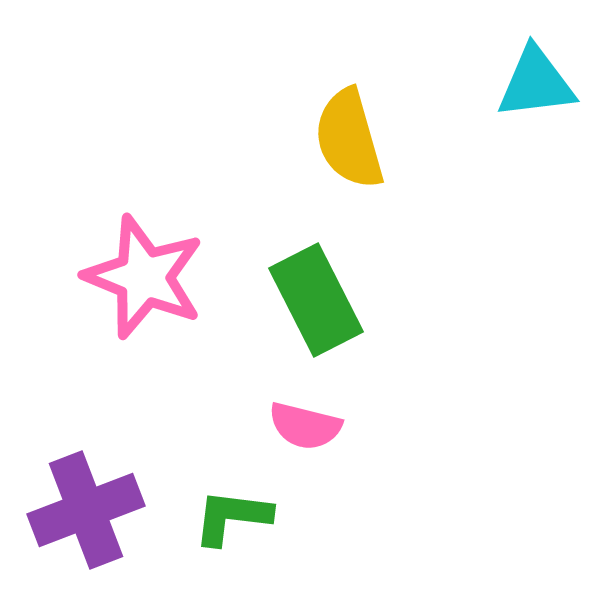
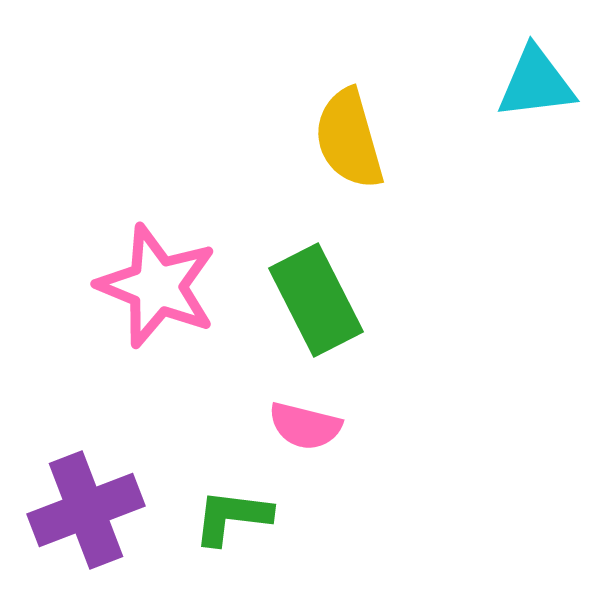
pink star: moved 13 px right, 9 px down
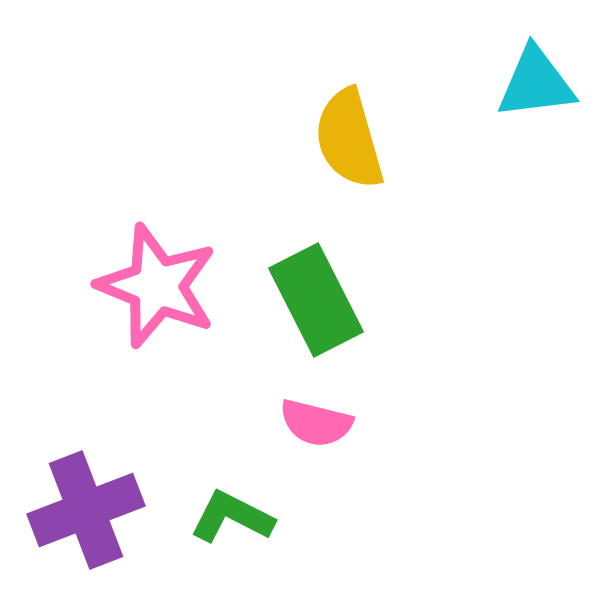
pink semicircle: moved 11 px right, 3 px up
green L-shape: rotated 20 degrees clockwise
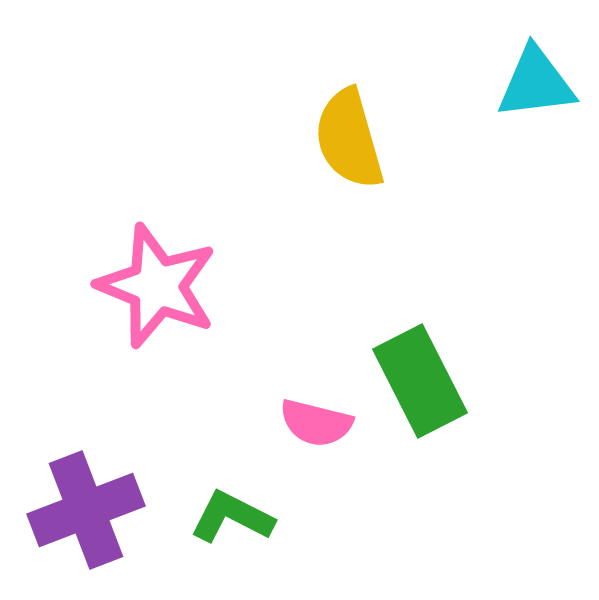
green rectangle: moved 104 px right, 81 px down
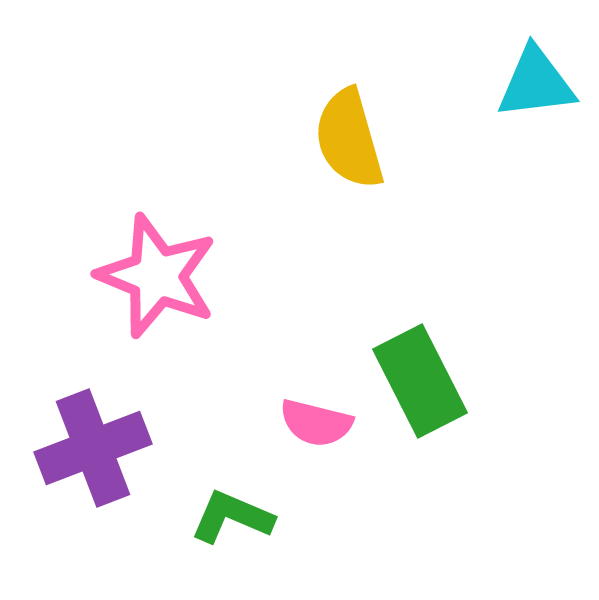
pink star: moved 10 px up
purple cross: moved 7 px right, 62 px up
green L-shape: rotated 4 degrees counterclockwise
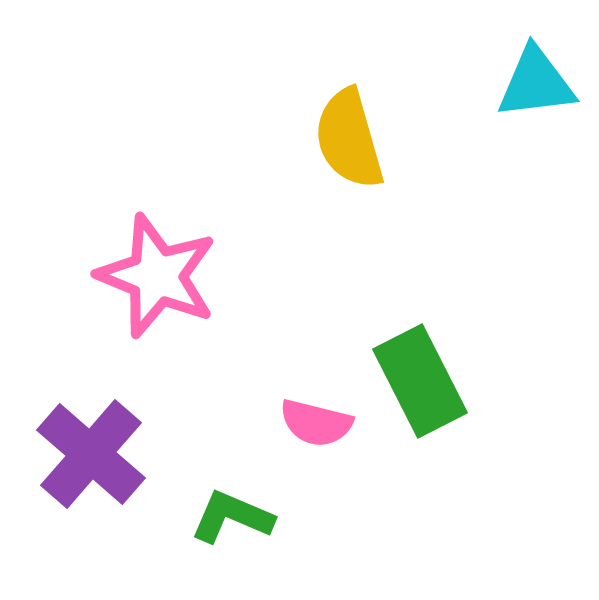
purple cross: moved 2 px left, 6 px down; rotated 28 degrees counterclockwise
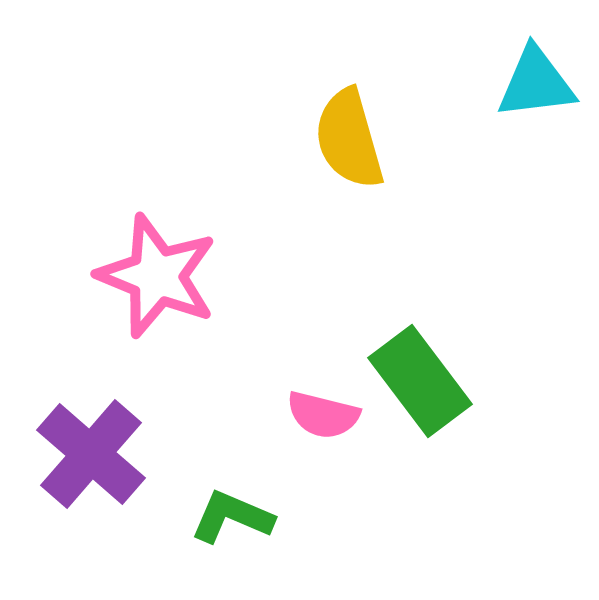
green rectangle: rotated 10 degrees counterclockwise
pink semicircle: moved 7 px right, 8 px up
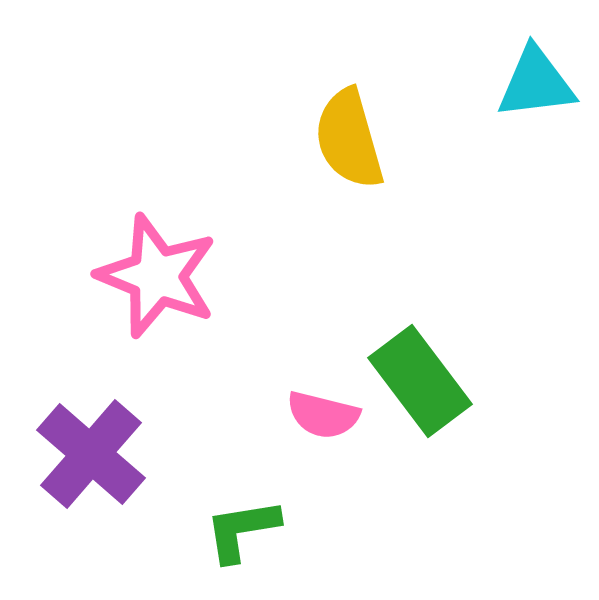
green L-shape: moved 10 px right, 13 px down; rotated 32 degrees counterclockwise
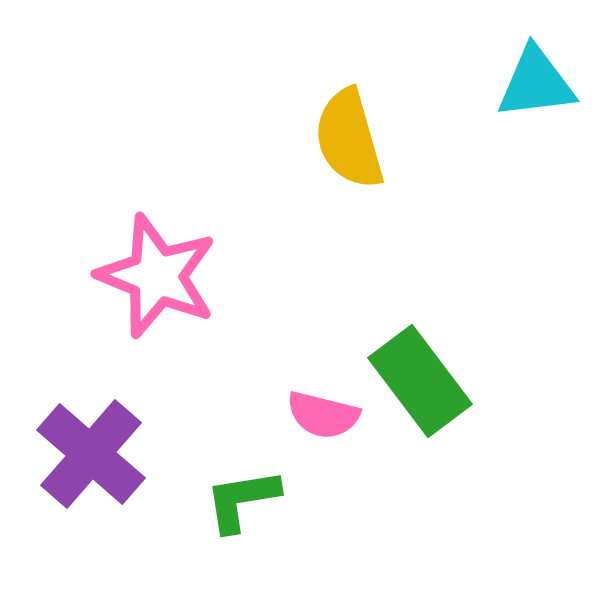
green L-shape: moved 30 px up
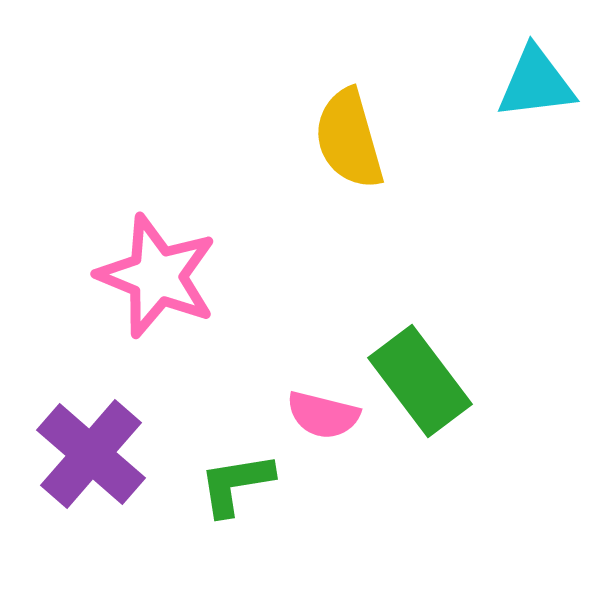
green L-shape: moved 6 px left, 16 px up
